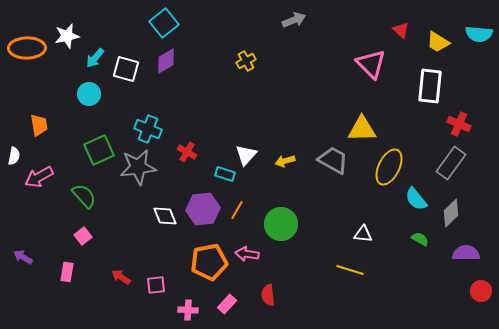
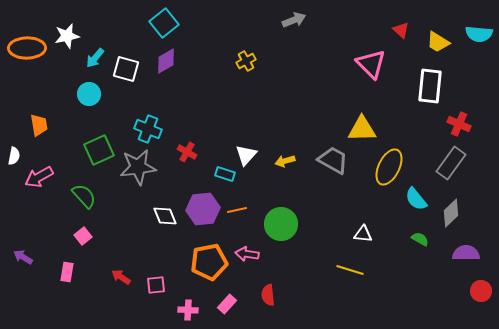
orange line at (237, 210): rotated 48 degrees clockwise
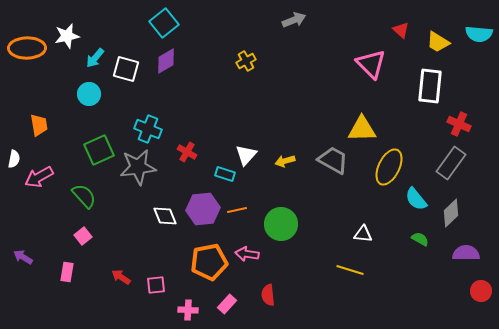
white semicircle at (14, 156): moved 3 px down
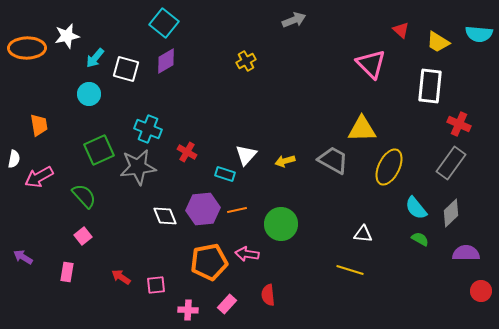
cyan square at (164, 23): rotated 12 degrees counterclockwise
cyan semicircle at (416, 199): moved 9 px down
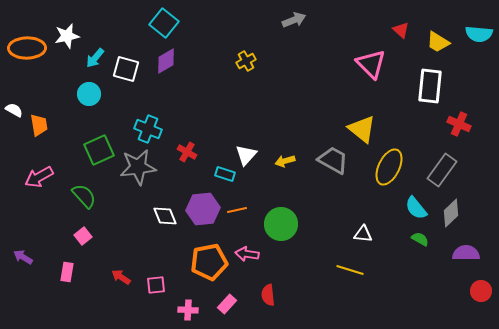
yellow triangle at (362, 129): rotated 40 degrees clockwise
white semicircle at (14, 159): moved 49 px up; rotated 72 degrees counterclockwise
gray rectangle at (451, 163): moved 9 px left, 7 px down
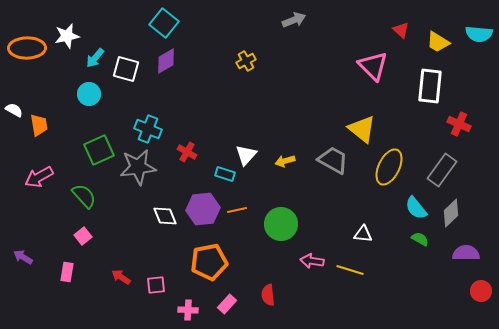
pink triangle at (371, 64): moved 2 px right, 2 px down
pink arrow at (247, 254): moved 65 px right, 7 px down
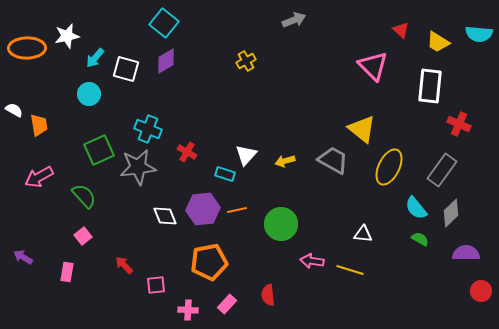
red arrow at (121, 277): moved 3 px right, 12 px up; rotated 12 degrees clockwise
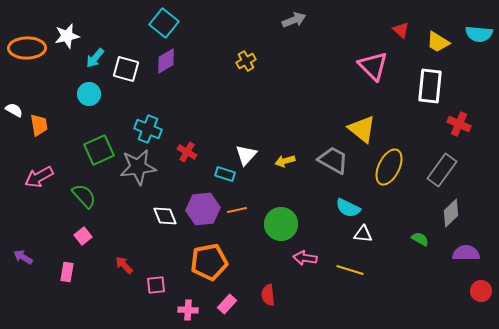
cyan semicircle at (416, 208): moved 68 px left; rotated 25 degrees counterclockwise
pink arrow at (312, 261): moved 7 px left, 3 px up
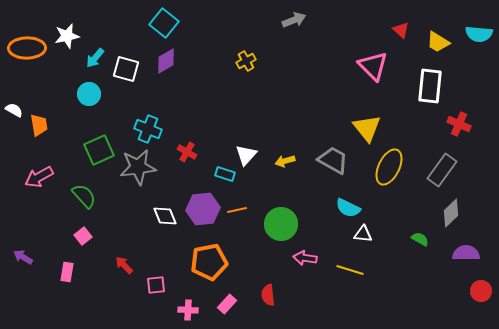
yellow triangle at (362, 129): moved 5 px right, 1 px up; rotated 12 degrees clockwise
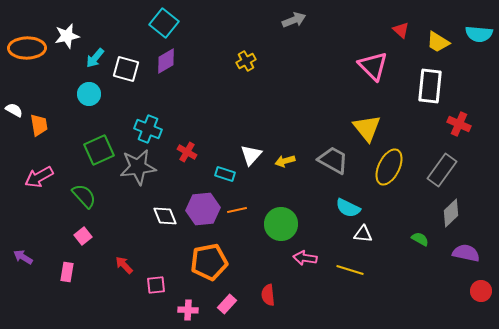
white triangle at (246, 155): moved 5 px right
purple semicircle at (466, 253): rotated 12 degrees clockwise
